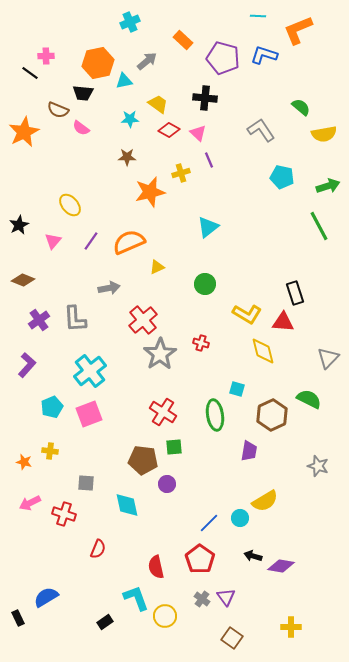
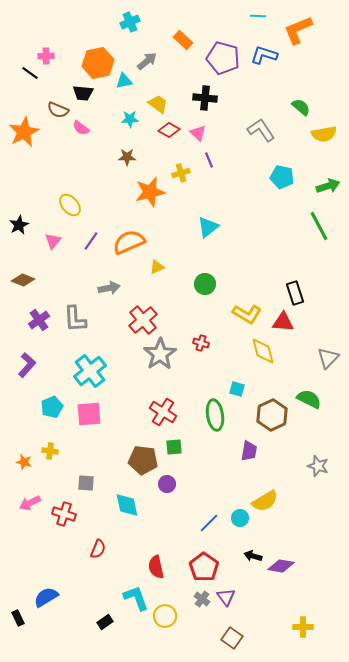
pink square at (89, 414): rotated 16 degrees clockwise
red pentagon at (200, 559): moved 4 px right, 8 px down
yellow cross at (291, 627): moved 12 px right
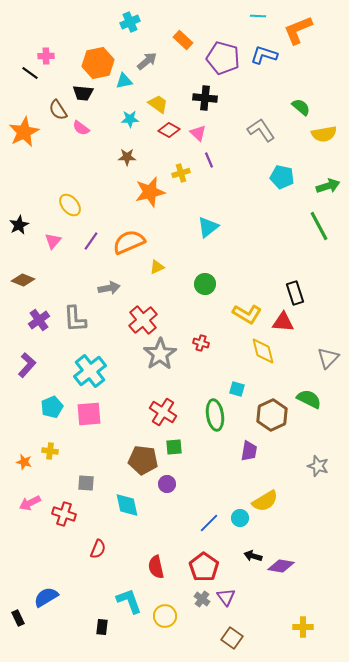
brown semicircle at (58, 110): rotated 35 degrees clockwise
cyan L-shape at (136, 598): moved 7 px left, 3 px down
black rectangle at (105, 622): moved 3 px left, 5 px down; rotated 49 degrees counterclockwise
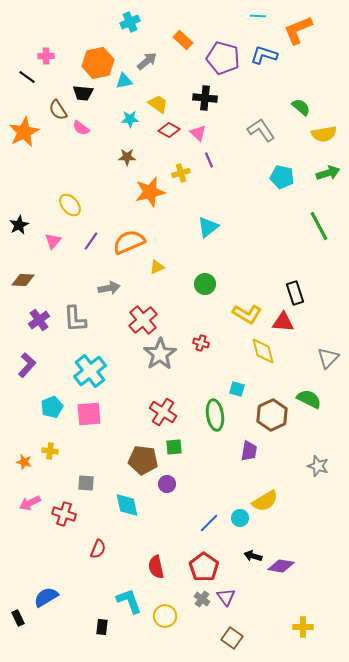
black line at (30, 73): moved 3 px left, 4 px down
green arrow at (328, 186): moved 13 px up
brown diamond at (23, 280): rotated 20 degrees counterclockwise
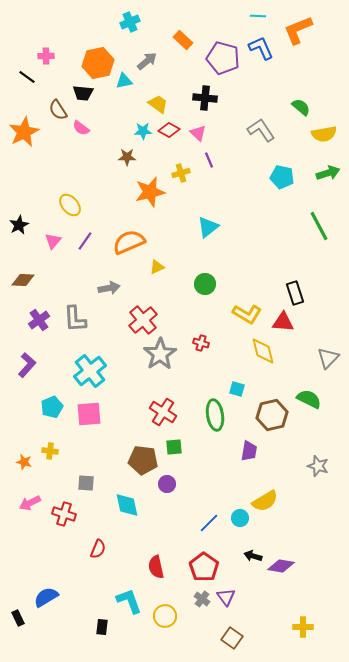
blue L-shape at (264, 55): moved 3 px left, 7 px up; rotated 48 degrees clockwise
cyan star at (130, 119): moved 13 px right, 12 px down
purple line at (91, 241): moved 6 px left
brown hexagon at (272, 415): rotated 12 degrees clockwise
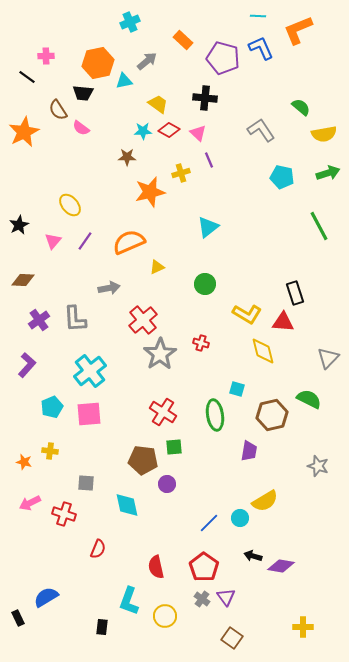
cyan L-shape at (129, 601): rotated 140 degrees counterclockwise
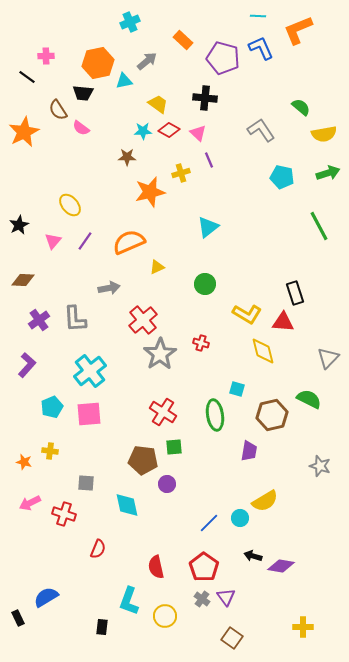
gray star at (318, 466): moved 2 px right
